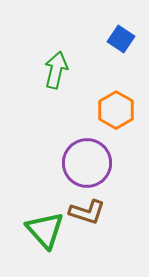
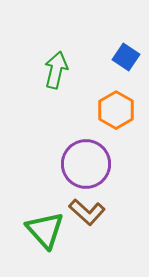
blue square: moved 5 px right, 18 px down
purple circle: moved 1 px left, 1 px down
brown L-shape: rotated 24 degrees clockwise
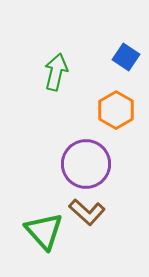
green arrow: moved 2 px down
green triangle: moved 1 px left, 1 px down
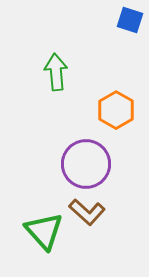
blue square: moved 4 px right, 37 px up; rotated 16 degrees counterclockwise
green arrow: rotated 18 degrees counterclockwise
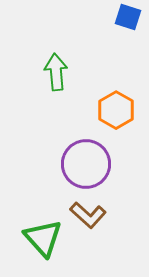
blue square: moved 2 px left, 3 px up
brown L-shape: moved 1 px right, 3 px down
green triangle: moved 1 px left, 7 px down
